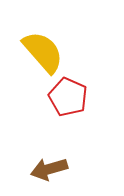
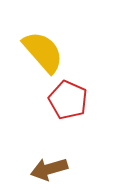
red pentagon: moved 3 px down
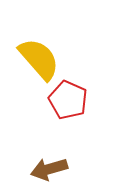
yellow semicircle: moved 4 px left, 7 px down
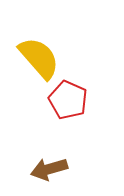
yellow semicircle: moved 1 px up
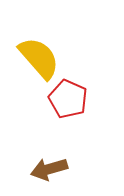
red pentagon: moved 1 px up
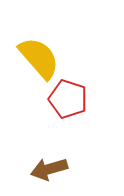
red pentagon: rotated 6 degrees counterclockwise
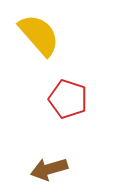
yellow semicircle: moved 23 px up
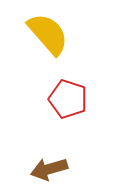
yellow semicircle: moved 9 px right, 1 px up
